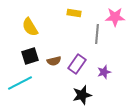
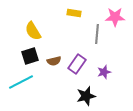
yellow semicircle: moved 3 px right, 4 px down
cyan line: moved 1 px right, 1 px up
black star: moved 4 px right, 1 px down
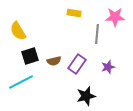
yellow semicircle: moved 15 px left
purple star: moved 4 px right, 5 px up
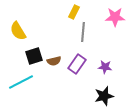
yellow rectangle: moved 1 px up; rotated 72 degrees counterclockwise
gray line: moved 14 px left, 2 px up
black square: moved 4 px right
purple star: moved 3 px left; rotated 24 degrees clockwise
black star: moved 18 px right
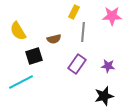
pink star: moved 3 px left, 1 px up
brown semicircle: moved 22 px up
purple star: moved 3 px right, 1 px up
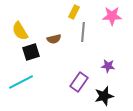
yellow semicircle: moved 2 px right
black square: moved 3 px left, 4 px up
purple rectangle: moved 2 px right, 18 px down
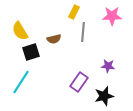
cyan line: rotated 30 degrees counterclockwise
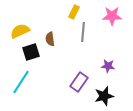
yellow semicircle: rotated 96 degrees clockwise
brown semicircle: moved 4 px left; rotated 96 degrees clockwise
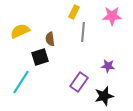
black square: moved 9 px right, 5 px down
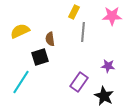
black star: rotated 30 degrees counterclockwise
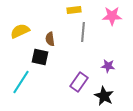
yellow rectangle: moved 2 px up; rotated 56 degrees clockwise
black square: rotated 30 degrees clockwise
